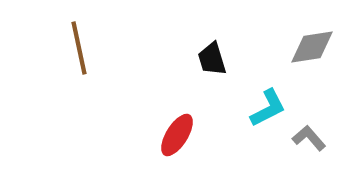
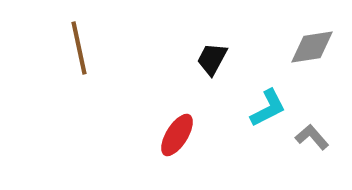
black trapezoid: rotated 45 degrees clockwise
gray L-shape: moved 3 px right, 1 px up
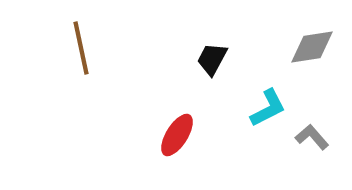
brown line: moved 2 px right
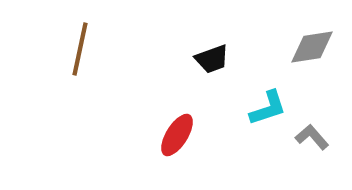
brown line: moved 1 px left, 1 px down; rotated 24 degrees clockwise
black trapezoid: rotated 138 degrees counterclockwise
cyan L-shape: rotated 9 degrees clockwise
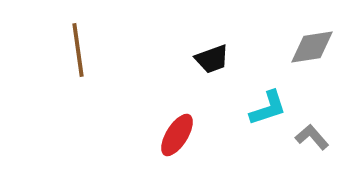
brown line: moved 2 px left, 1 px down; rotated 20 degrees counterclockwise
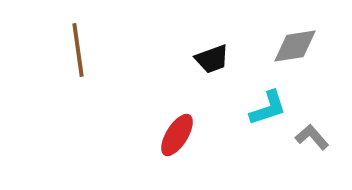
gray diamond: moved 17 px left, 1 px up
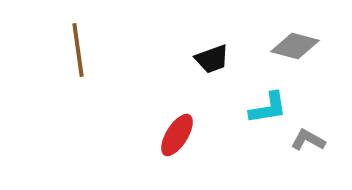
gray diamond: rotated 24 degrees clockwise
cyan L-shape: rotated 9 degrees clockwise
gray L-shape: moved 4 px left, 3 px down; rotated 20 degrees counterclockwise
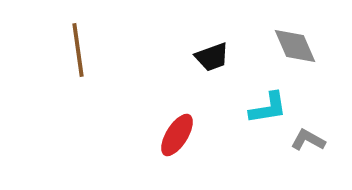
gray diamond: rotated 51 degrees clockwise
black trapezoid: moved 2 px up
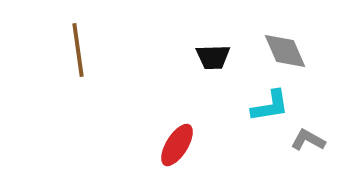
gray diamond: moved 10 px left, 5 px down
black trapezoid: moved 1 px right; rotated 18 degrees clockwise
cyan L-shape: moved 2 px right, 2 px up
red ellipse: moved 10 px down
